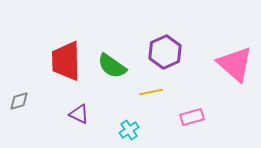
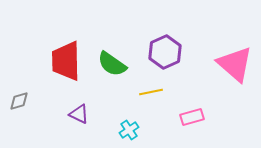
green semicircle: moved 2 px up
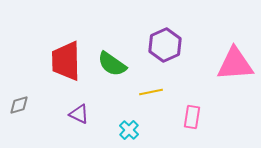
purple hexagon: moved 7 px up
pink triangle: rotated 45 degrees counterclockwise
gray diamond: moved 4 px down
pink rectangle: rotated 65 degrees counterclockwise
cyan cross: rotated 12 degrees counterclockwise
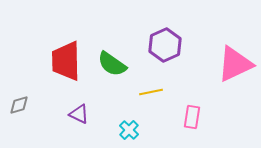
pink triangle: rotated 21 degrees counterclockwise
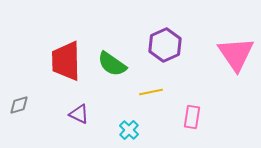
pink triangle: moved 1 px right, 10 px up; rotated 39 degrees counterclockwise
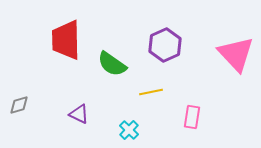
pink triangle: rotated 9 degrees counterclockwise
red trapezoid: moved 21 px up
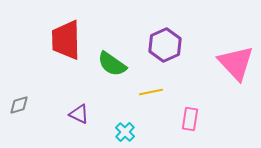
pink triangle: moved 9 px down
pink rectangle: moved 2 px left, 2 px down
cyan cross: moved 4 px left, 2 px down
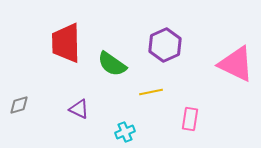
red trapezoid: moved 3 px down
pink triangle: moved 1 px down; rotated 21 degrees counterclockwise
purple triangle: moved 5 px up
cyan cross: rotated 24 degrees clockwise
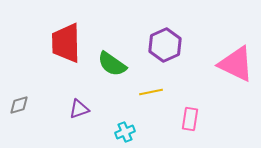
purple triangle: rotated 45 degrees counterclockwise
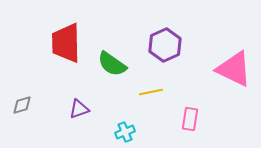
pink triangle: moved 2 px left, 5 px down
gray diamond: moved 3 px right
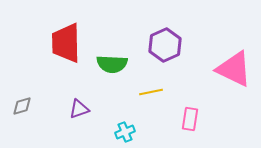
green semicircle: rotated 32 degrees counterclockwise
gray diamond: moved 1 px down
